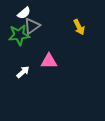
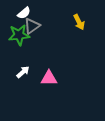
yellow arrow: moved 5 px up
pink triangle: moved 17 px down
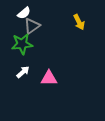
green star: moved 3 px right, 9 px down
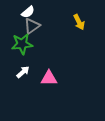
white semicircle: moved 4 px right, 1 px up
